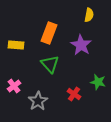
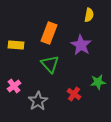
green star: rotated 21 degrees counterclockwise
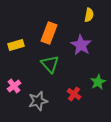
yellow rectangle: rotated 21 degrees counterclockwise
green star: rotated 21 degrees counterclockwise
gray star: rotated 18 degrees clockwise
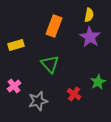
orange rectangle: moved 5 px right, 7 px up
purple star: moved 9 px right, 8 px up
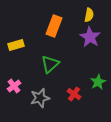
green triangle: rotated 30 degrees clockwise
gray star: moved 2 px right, 3 px up
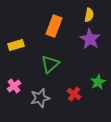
purple star: moved 2 px down
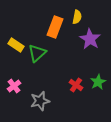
yellow semicircle: moved 12 px left, 2 px down
orange rectangle: moved 1 px right, 1 px down
yellow rectangle: rotated 49 degrees clockwise
green triangle: moved 13 px left, 11 px up
red cross: moved 2 px right, 9 px up
gray star: moved 3 px down
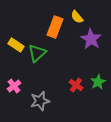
yellow semicircle: rotated 128 degrees clockwise
purple star: moved 1 px right
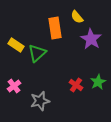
orange rectangle: moved 1 px down; rotated 30 degrees counterclockwise
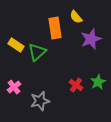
yellow semicircle: moved 1 px left
purple star: rotated 20 degrees clockwise
green triangle: moved 1 px up
pink cross: moved 1 px down
